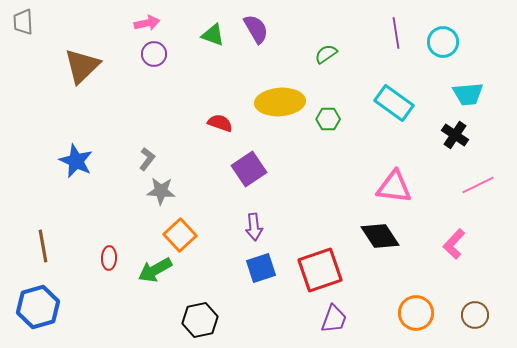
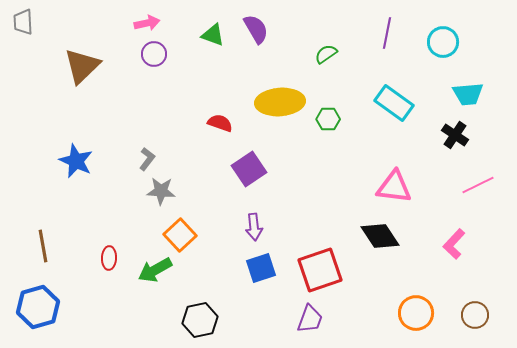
purple line: moved 9 px left; rotated 20 degrees clockwise
purple trapezoid: moved 24 px left
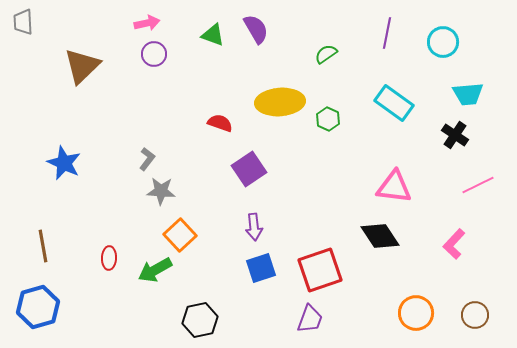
green hexagon: rotated 25 degrees clockwise
blue star: moved 12 px left, 2 px down
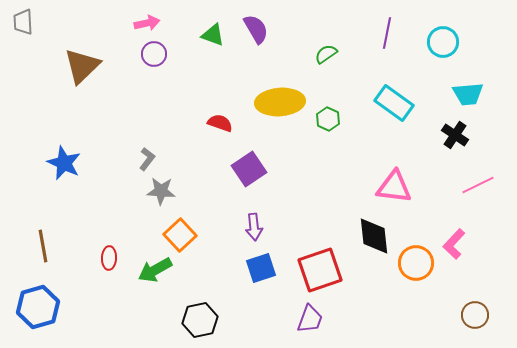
black diamond: moved 6 px left; rotated 27 degrees clockwise
orange circle: moved 50 px up
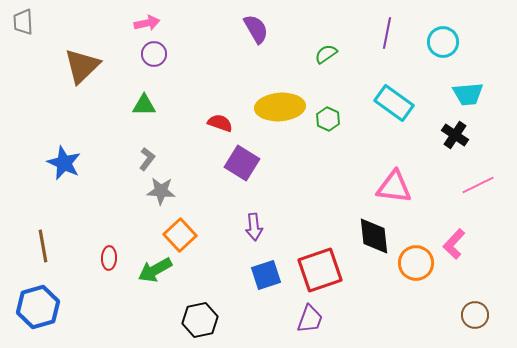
green triangle: moved 69 px left, 70 px down; rotated 20 degrees counterclockwise
yellow ellipse: moved 5 px down
purple square: moved 7 px left, 6 px up; rotated 24 degrees counterclockwise
blue square: moved 5 px right, 7 px down
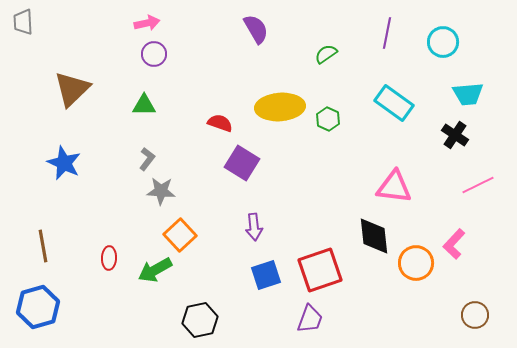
brown triangle: moved 10 px left, 23 px down
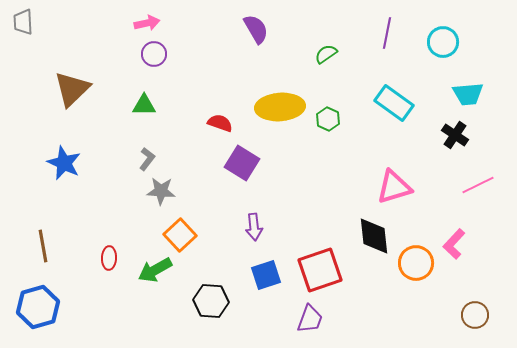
pink triangle: rotated 24 degrees counterclockwise
black hexagon: moved 11 px right, 19 px up; rotated 16 degrees clockwise
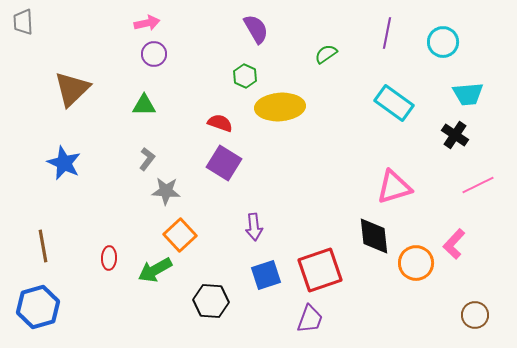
green hexagon: moved 83 px left, 43 px up
purple square: moved 18 px left
gray star: moved 5 px right
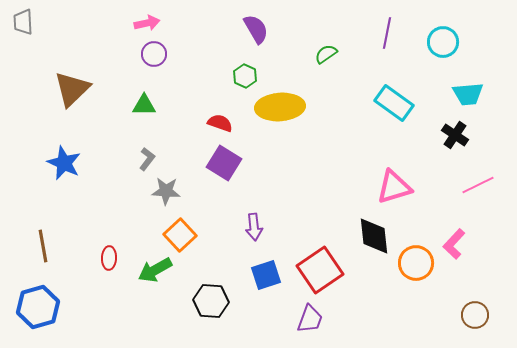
red square: rotated 15 degrees counterclockwise
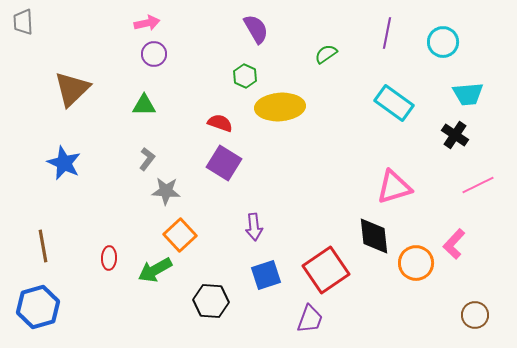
red square: moved 6 px right
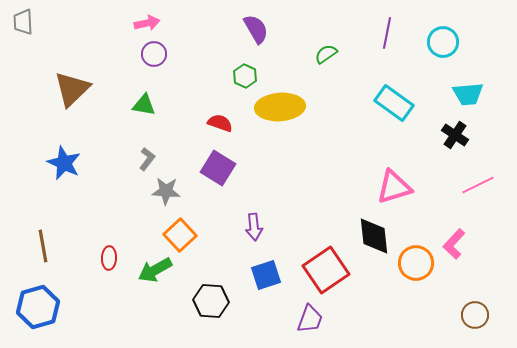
green triangle: rotated 10 degrees clockwise
purple square: moved 6 px left, 5 px down
